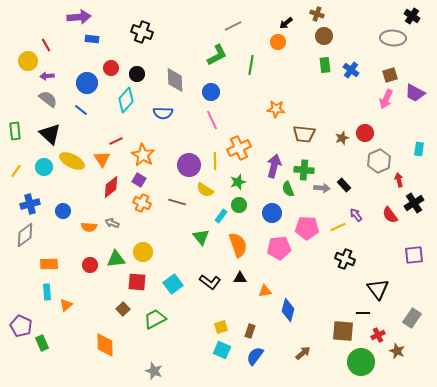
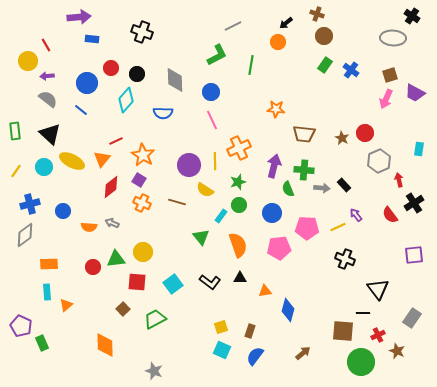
green rectangle at (325, 65): rotated 42 degrees clockwise
brown star at (342, 138): rotated 24 degrees counterclockwise
orange triangle at (102, 159): rotated 12 degrees clockwise
red circle at (90, 265): moved 3 px right, 2 px down
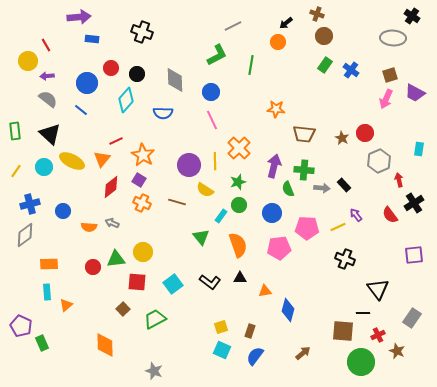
orange cross at (239, 148): rotated 20 degrees counterclockwise
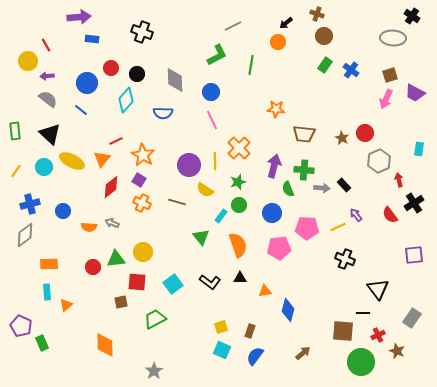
brown square at (123, 309): moved 2 px left, 7 px up; rotated 32 degrees clockwise
gray star at (154, 371): rotated 18 degrees clockwise
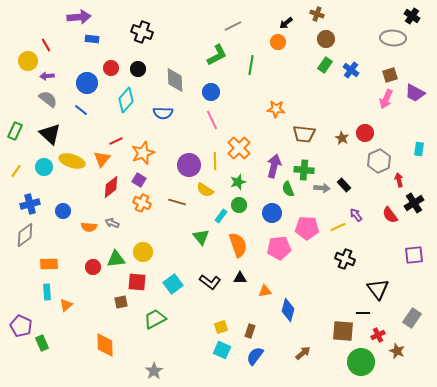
brown circle at (324, 36): moved 2 px right, 3 px down
black circle at (137, 74): moved 1 px right, 5 px up
green rectangle at (15, 131): rotated 30 degrees clockwise
orange star at (143, 155): moved 2 px up; rotated 20 degrees clockwise
yellow ellipse at (72, 161): rotated 10 degrees counterclockwise
